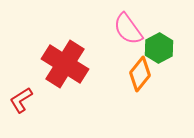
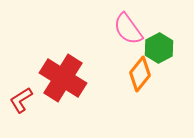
red cross: moved 2 px left, 14 px down
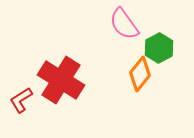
pink semicircle: moved 4 px left, 5 px up
red cross: moved 2 px left, 2 px down
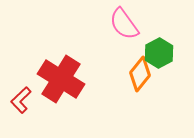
green hexagon: moved 5 px down
red cross: moved 1 px up
red L-shape: rotated 12 degrees counterclockwise
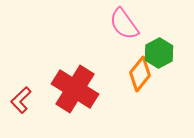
red cross: moved 14 px right, 10 px down
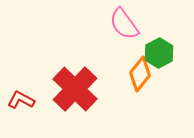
red cross: rotated 12 degrees clockwise
red L-shape: rotated 72 degrees clockwise
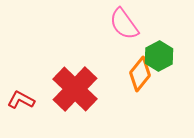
green hexagon: moved 3 px down
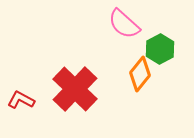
pink semicircle: rotated 12 degrees counterclockwise
green hexagon: moved 1 px right, 7 px up
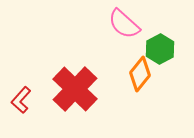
red L-shape: rotated 76 degrees counterclockwise
